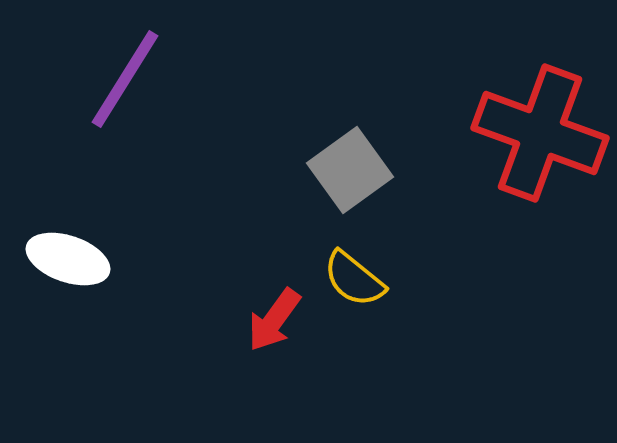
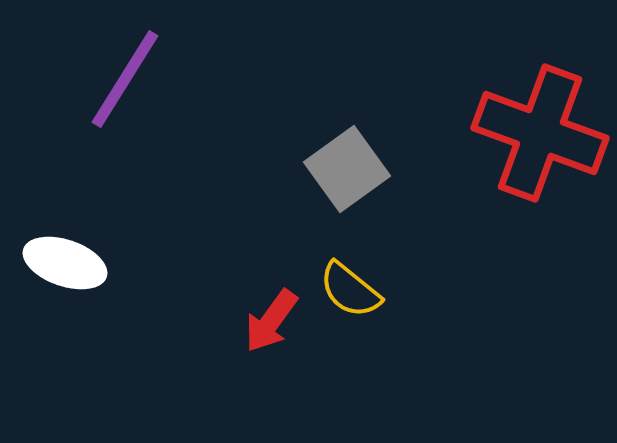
gray square: moved 3 px left, 1 px up
white ellipse: moved 3 px left, 4 px down
yellow semicircle: moved 4 px left, 11 px down
red arrow: moved 3 px left, 1 px down
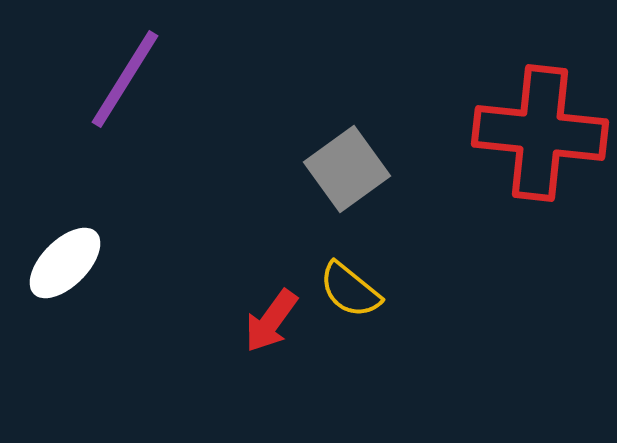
red cross: rotated 14 degrees counterclockwise
white ellipse: rotated 64 degrees counterclockwise
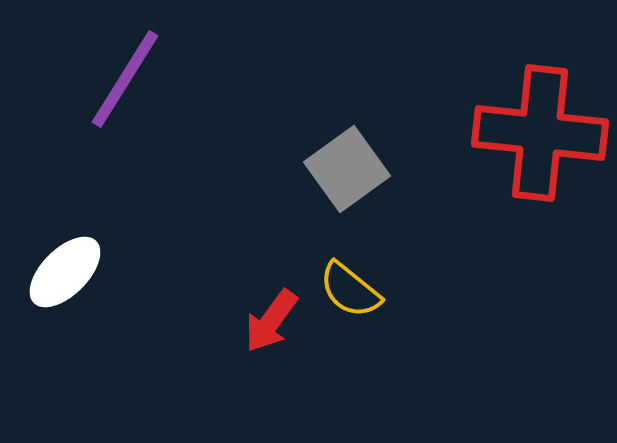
white ellipse: moved 9 px down
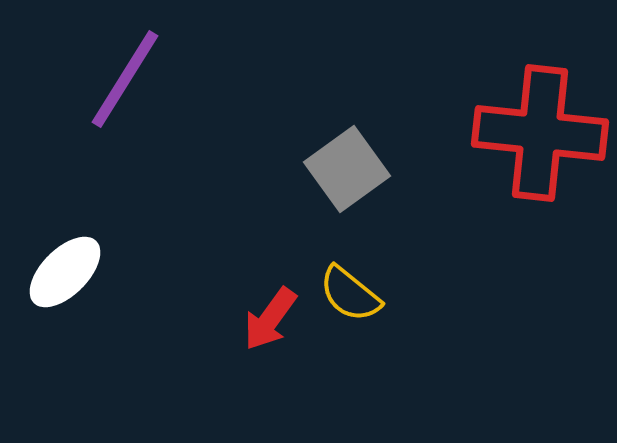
yellow semicircle: moved 4 px down
red arrow: moved 1 px left, 2 px up
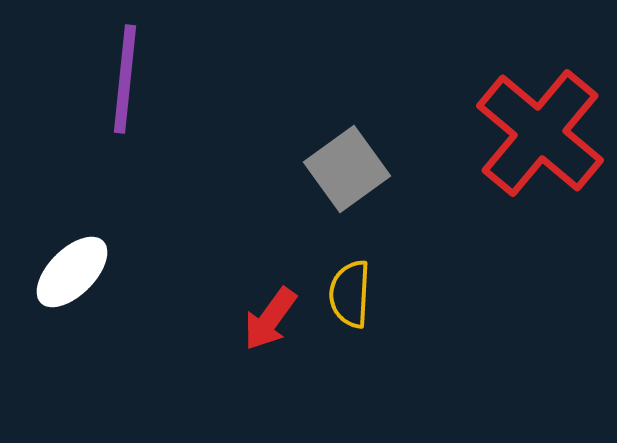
purple line: rotated 26 degrees counterclockwise
red cross: rotated 34 degrees clockwise
white ellipse: moved 7 px right
yellow semicircle: rotated 54 degrees clockwise
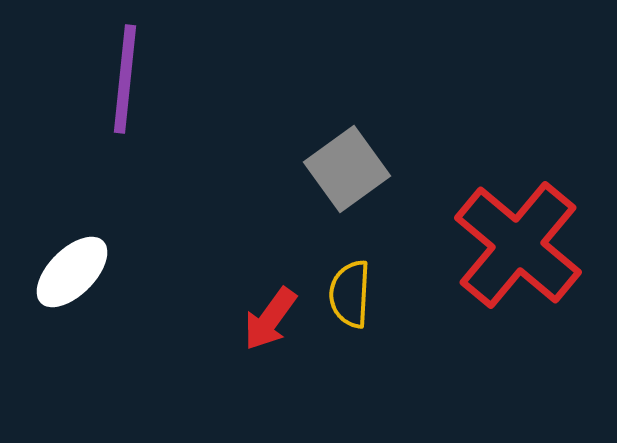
red cross: moved 22 px left, 112 px down
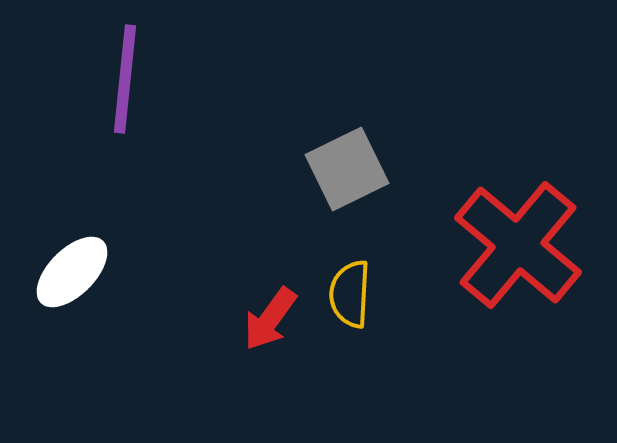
gray square: rotated 10 degrees clockwise
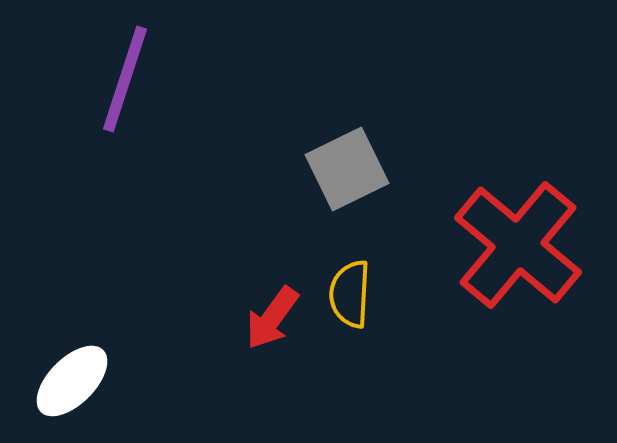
purple line: rotated 12 degrees clockwise
white ellipse: moved 109 px down
red arrow: moved 2 px right, 1 px up
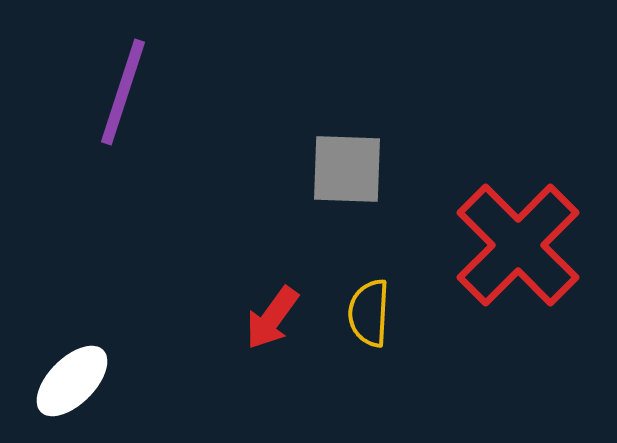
purple line: moved 2 px left, 13 px down
gray square: rotated 28 degrees clockwise
red cross: rotated 5 degrees clockwise
yellow semicircle: moved 19 px right, 19 px down
